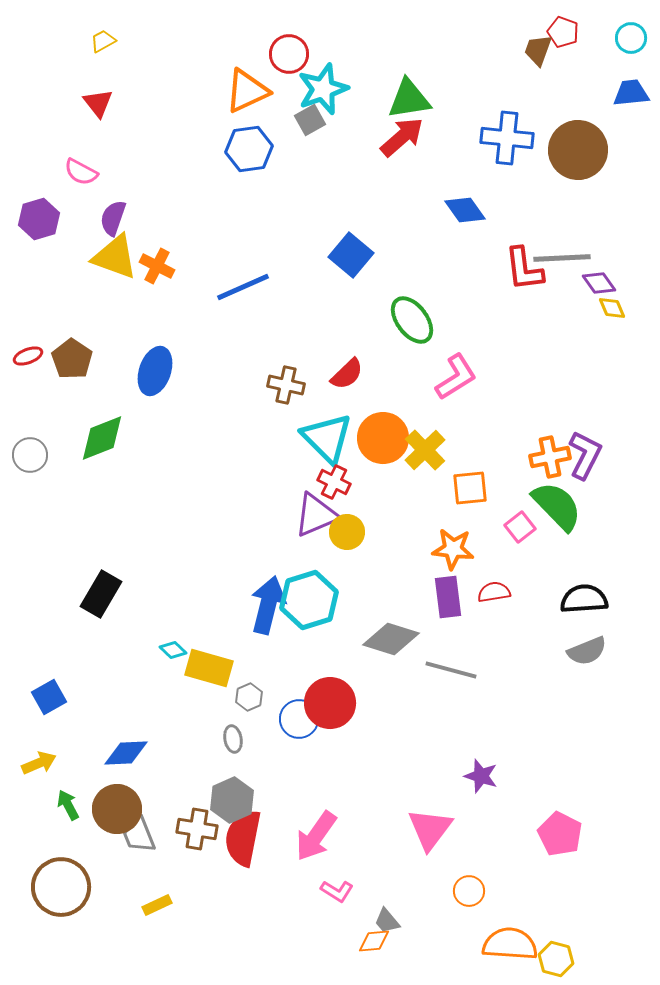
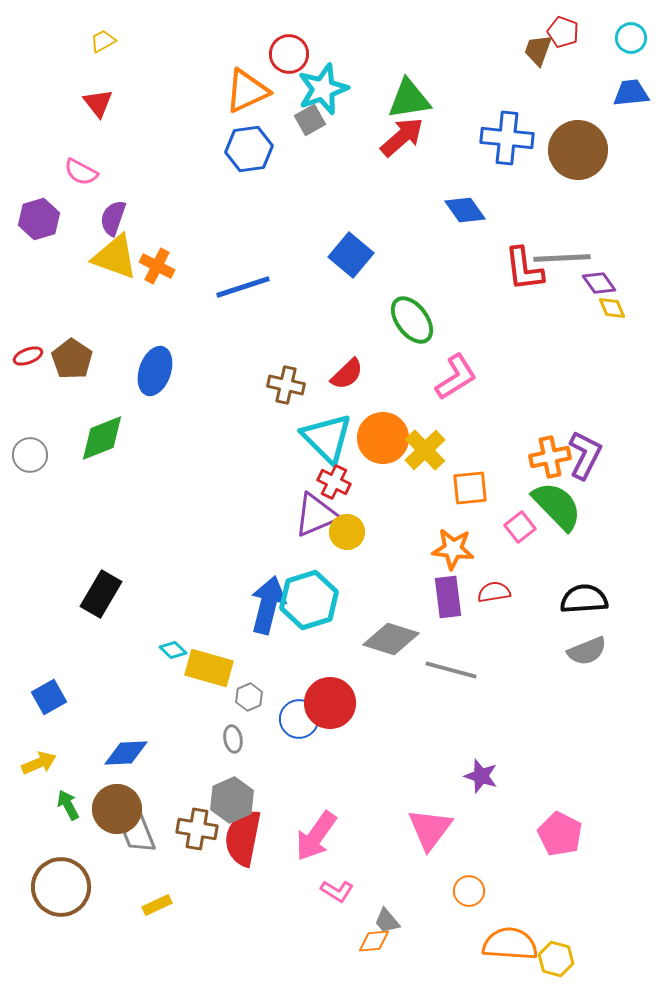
blue line at (243, 287): rotated 6 degrees clockwise
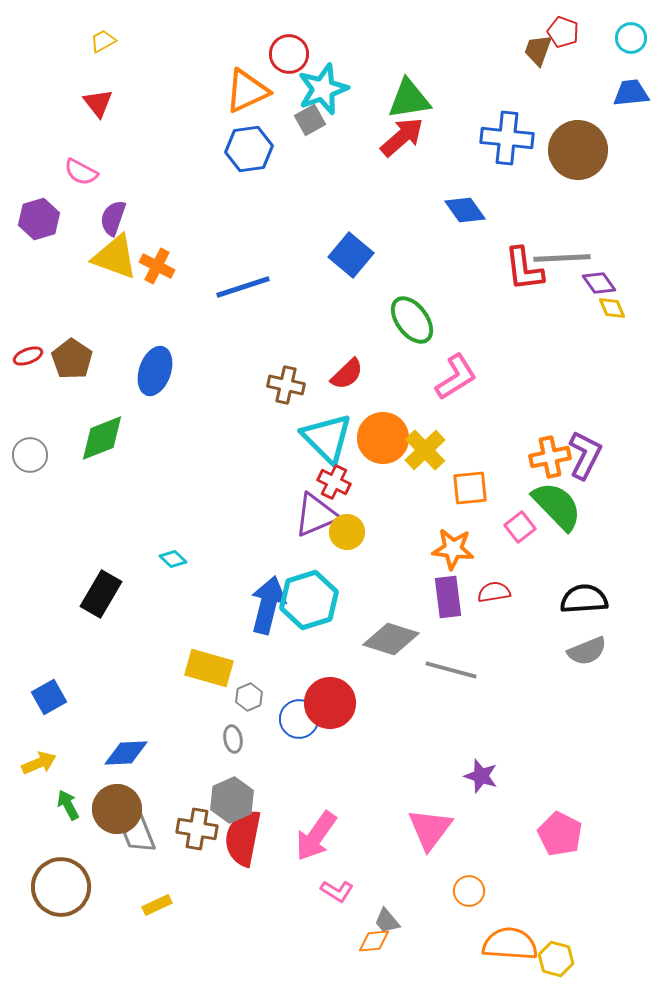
cyan diamond at (173, 650): moved 91 px up
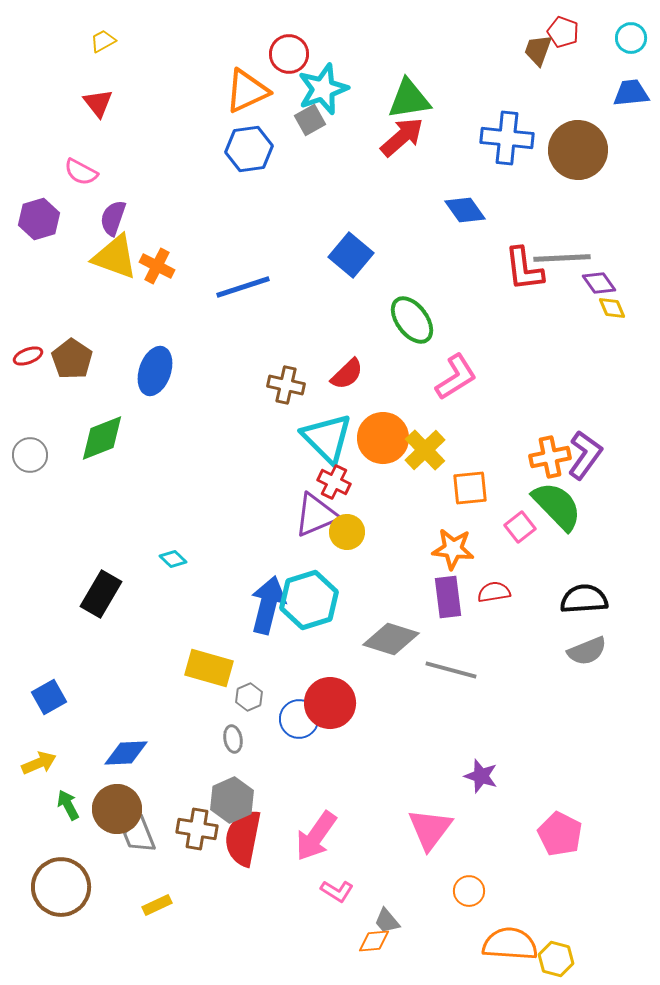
purple L-shape at (585, 455): rotated 9 degrees clockwise
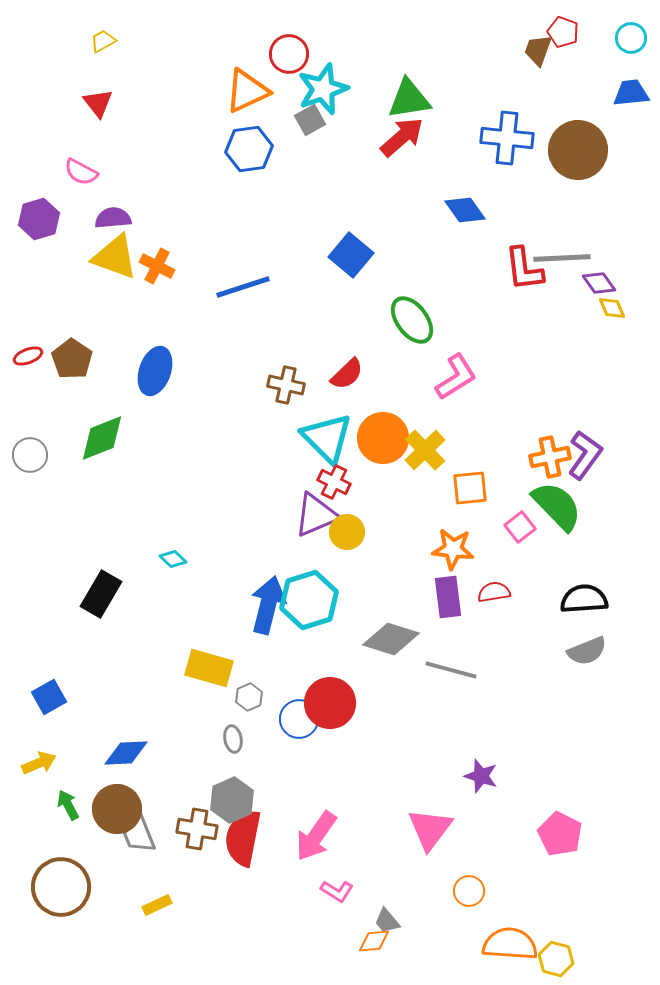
purple semicircle at (113, 218): rotated 66 degrees clockwise
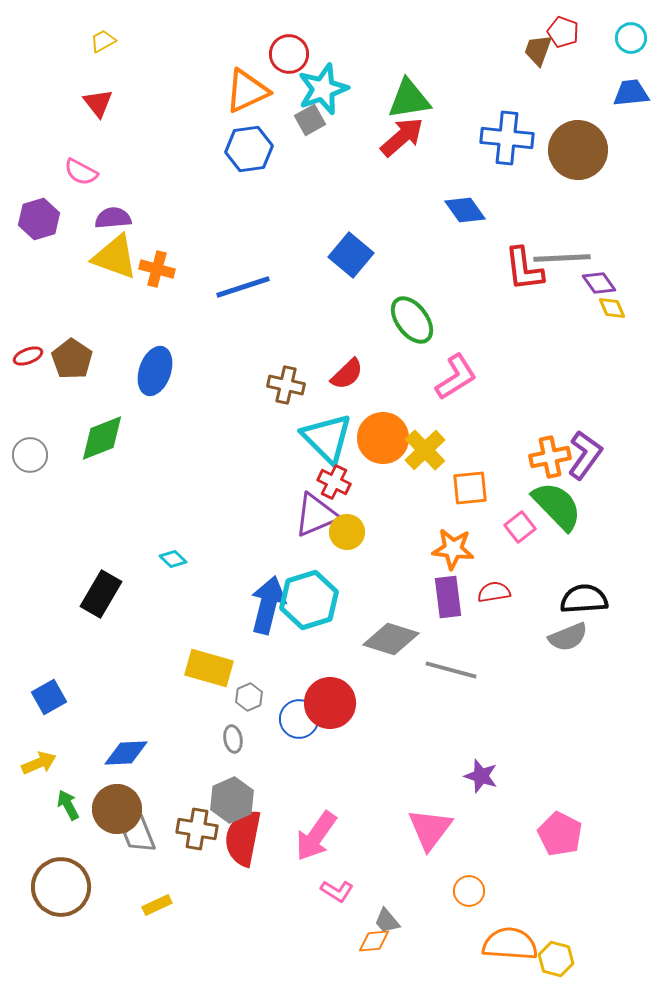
orange cross at (157, 266): moved 3 px down; rotated 12 degrees counterclockwise
gray semicircle at (587, 651): moved 19 px left, 14 px up
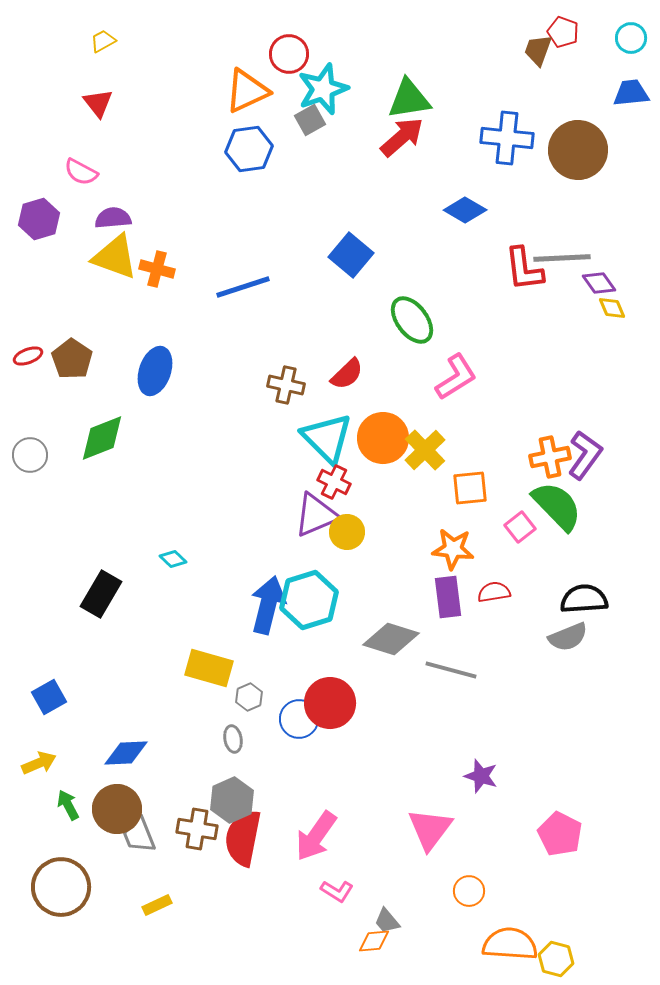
blue diamond at (465, 210): rotated 24 degrees counterclockwise
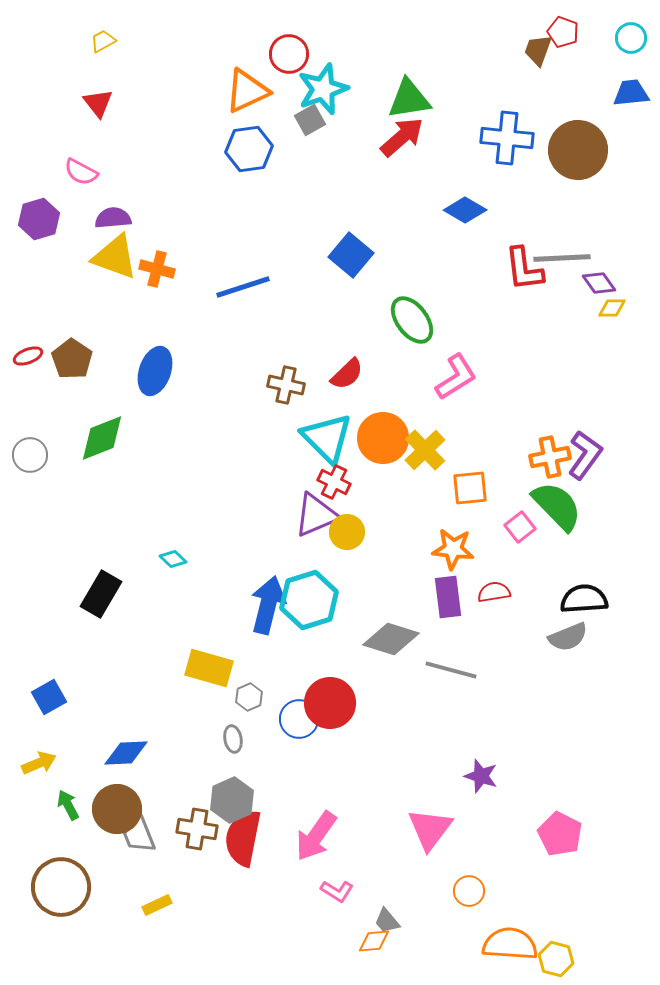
yellow diamond at (612, 308): rotated 68 degrees counterclockwise
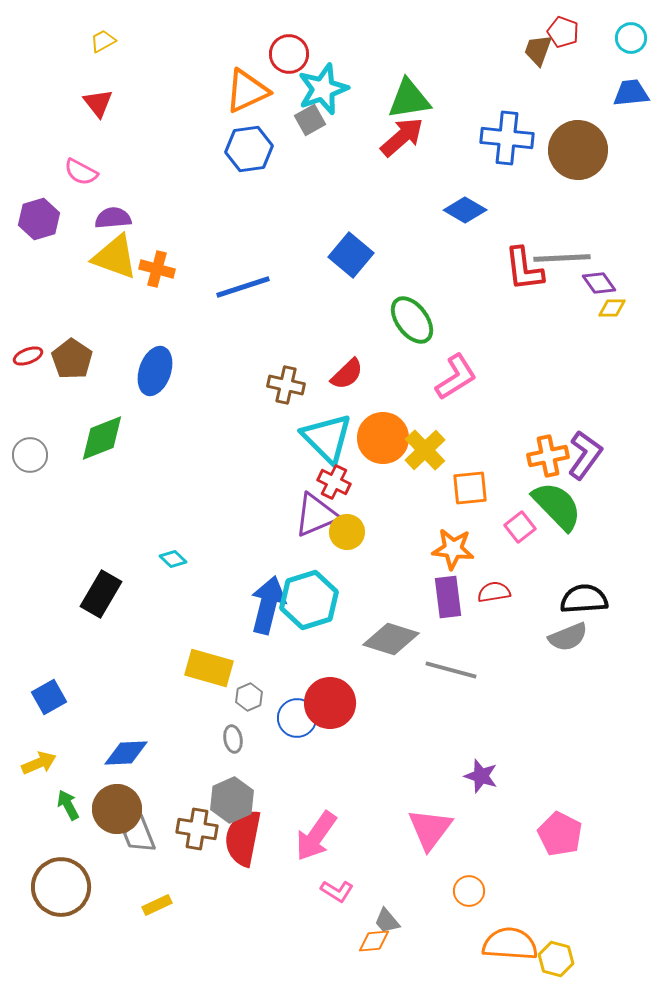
orange cross at (550, 457): moved 2 px left, 1 px up
blue circle at (299, 719): moved 2 px left, 1 px up
